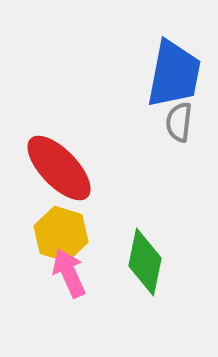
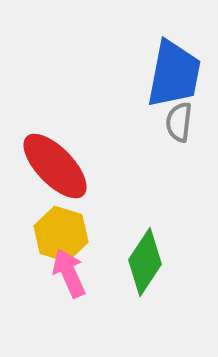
red ellipse: moved 4 px left, 2 px up
green diamond: rotated 22 degrees clockwise
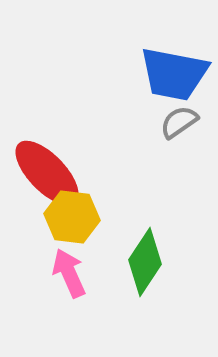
blue trapezoid: rotated 90 degrees clockwise
gray semicircle: rotated 48 degrees clockwise
red ellipse: moved 8 px left, 7 px down
yellow hexagon: moved 11 px right, 17 px up; rotated 10 degrees counterclockwise
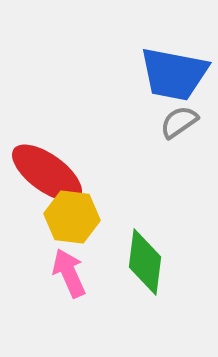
red ellipse: rotated 10 degrees counterclockwise
green diamond: rotated 26 degrees counterclockwise
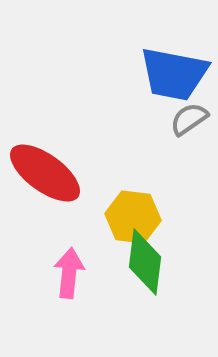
gray semicircle: moved 10 px right, 3 px up
red ellipse: moved 2 px left
yellow hexagon: moved 61 px right
pink arrow: rotated 30 degrees clockwise
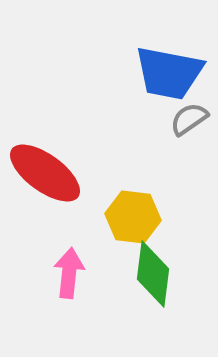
blue trapezoid: moved 5 px left, 1 px up
green diamond: moved 8 px right, 12 px down
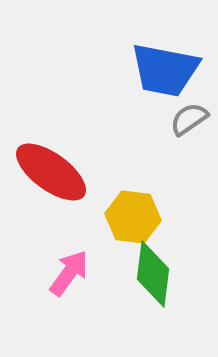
blue trapezoid: moved 4 px left, 3 px up
red ellipse: moved 6 px right, 1 px up
pink arrow: rotated 30 degrees clockwise
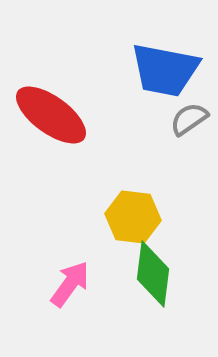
red ellipse: moved 57 px up
pink arrow: moved 1 px right, 11 px down
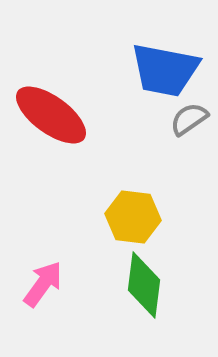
green diamond: moved 9 px left, 11 px down
pink arrow: moved 27 px left
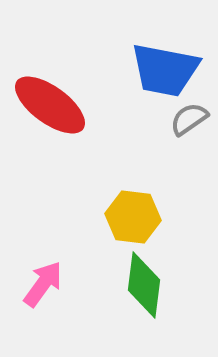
red ellipse: moved 1 px left, 10 px up
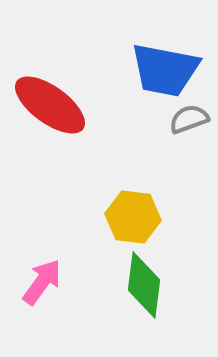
gray semicircle: rotated 15 degrees clockwise
pink arrow: moved 1 px left, 2 px up
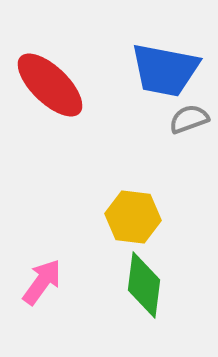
red ellipse: moved 20 px up; rotated 8 degrees clockwise
